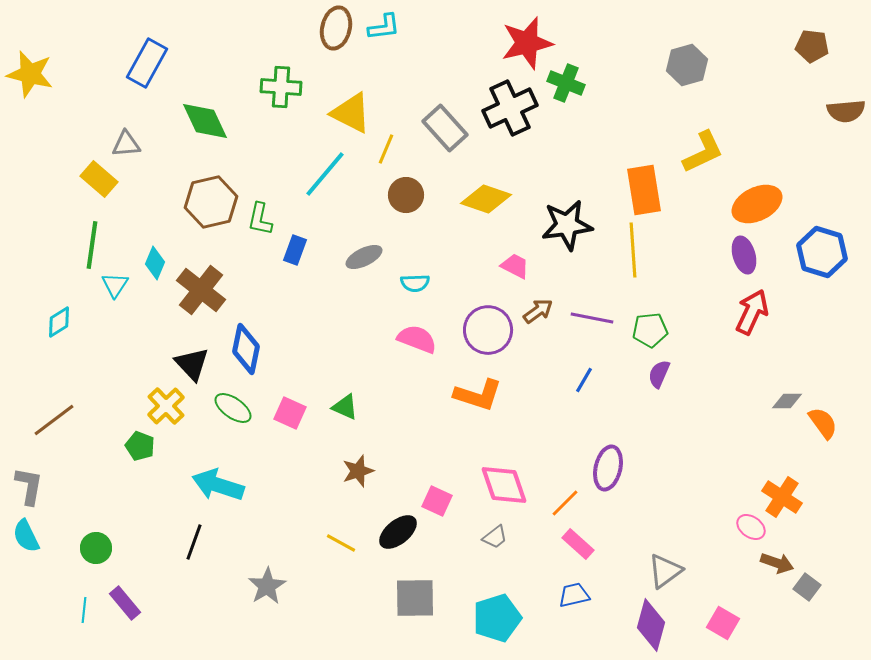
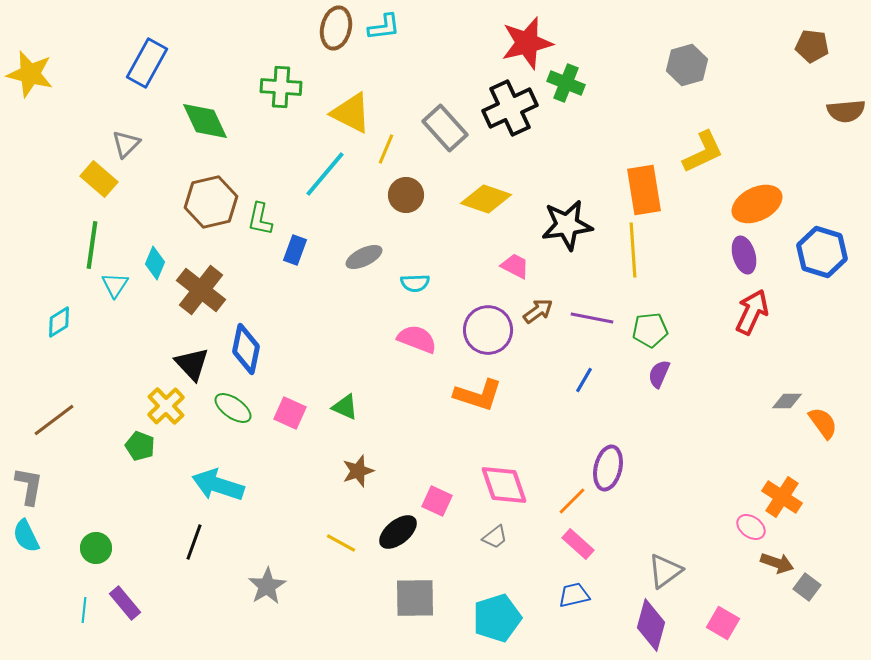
gray triangle at (126, 144): rotated 40 degrees counterclockwise
orange line at (565, 503): moved 7 px right, 2 px up
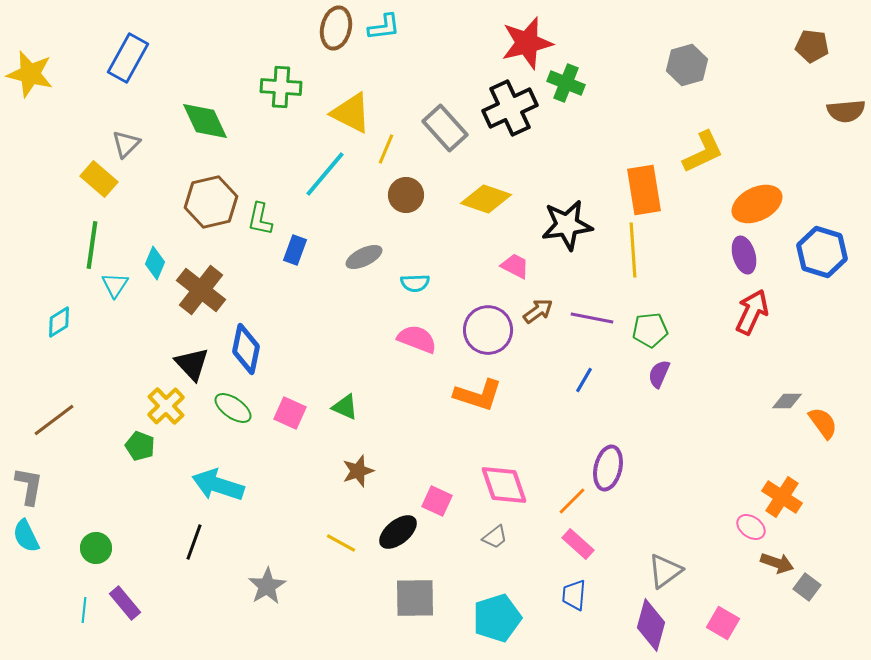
blue rectangle at (147, 63): moved 19 px left, 5 px up
blue trapezoid at (574, 595): rotated 72 degrees counterclockwise
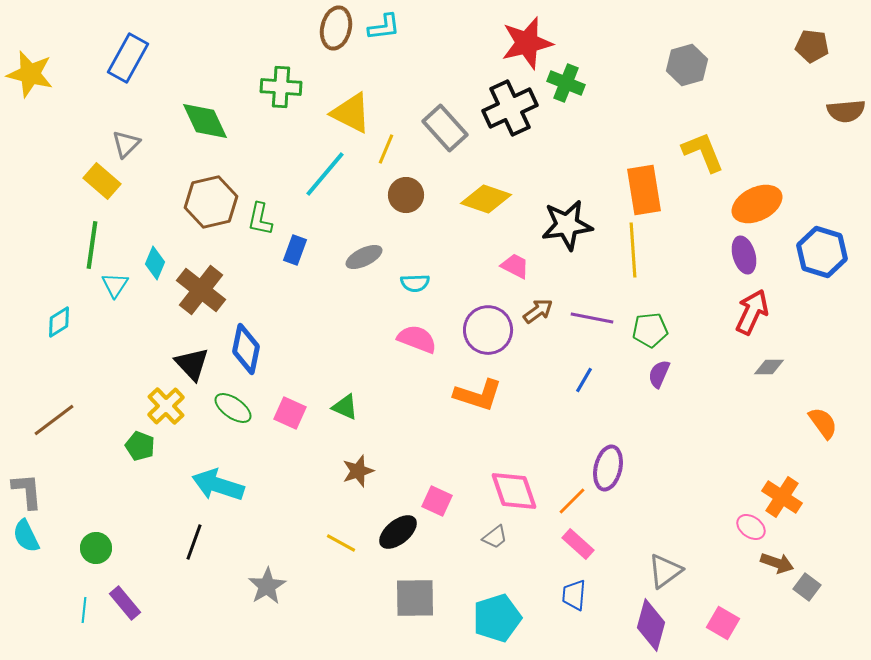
yellow L-shape at (703, 152): rotated 87 degrees counterclockwise
yellow rectangle at (99, 179): moved 3 px right, 2 px down
gray diamond at (787, 401): moved 18 px left, 34 px up
pink diamond at (504, 485): moved 10 px right, 6 px down
gray L-shape at (29, 486): moved 2 px left, 5 px down; rotated 15 degrees counterclockwise
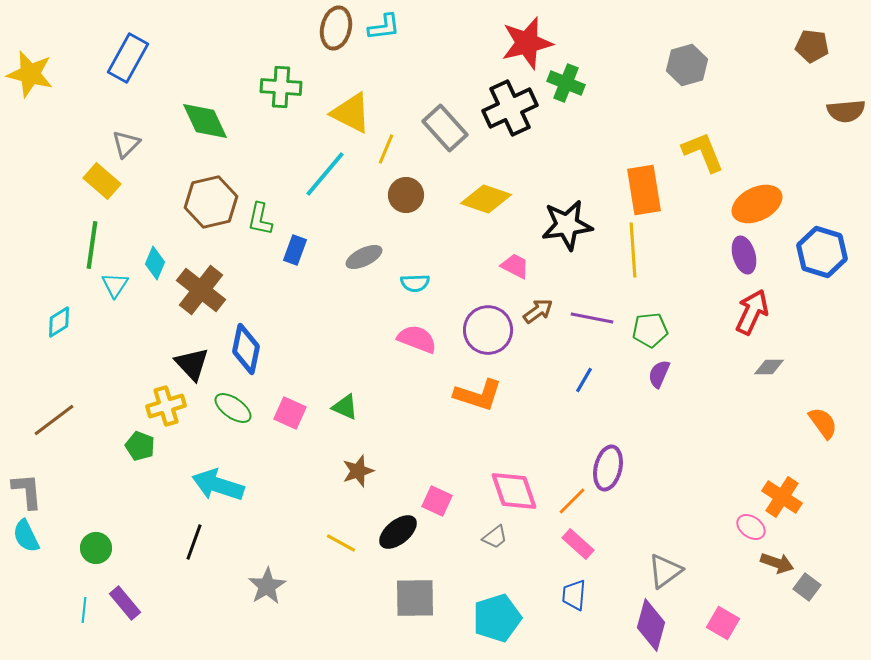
yellow cross at (166, 406): rotated 27 degrees clockwise
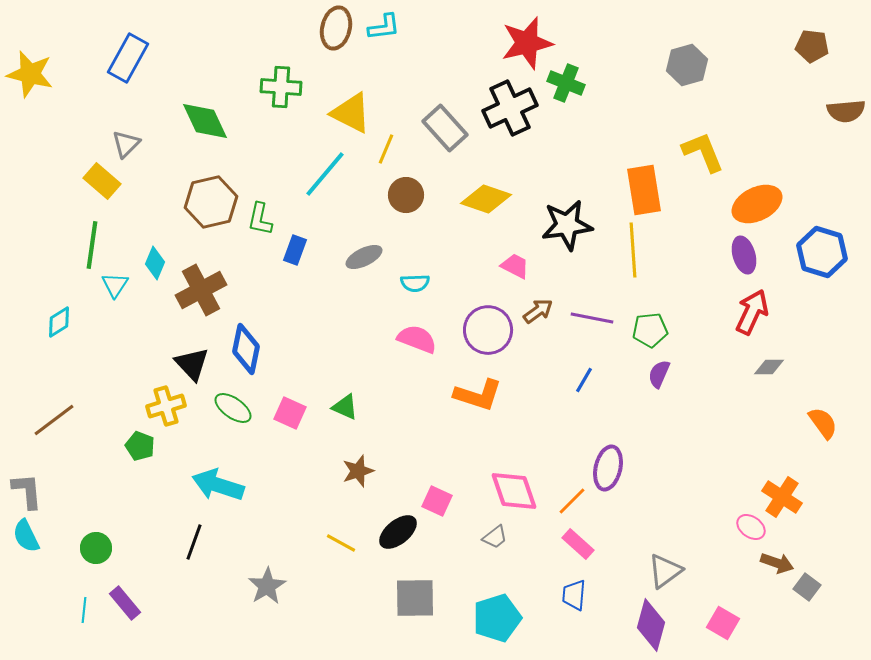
brown cross at (201, 290): rotated 24 degrees clockwise
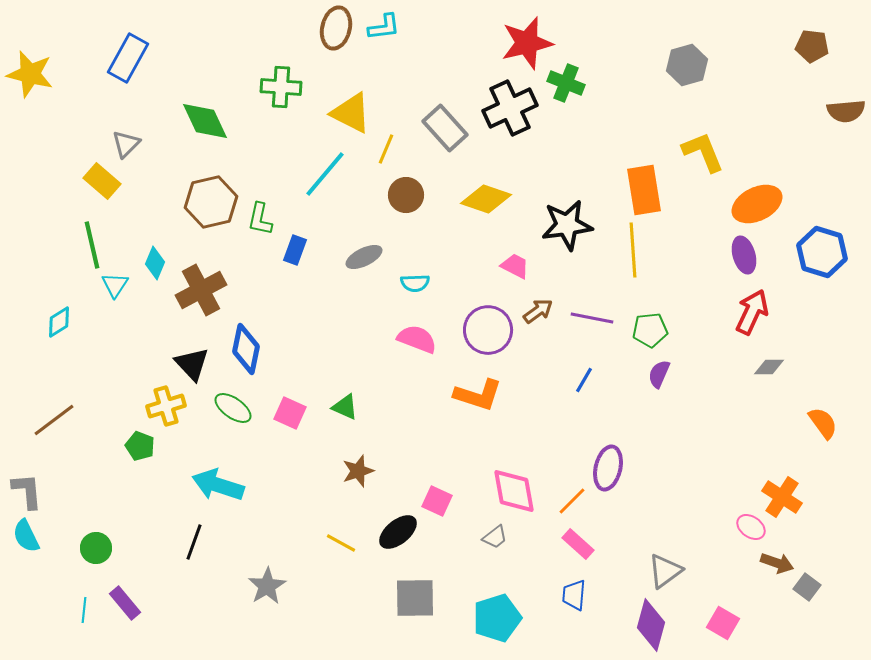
green line at (92, 245): rotated 21 degrees counterclockwise
pink diamond at (514, 491): rotated 9 degrees clockwise
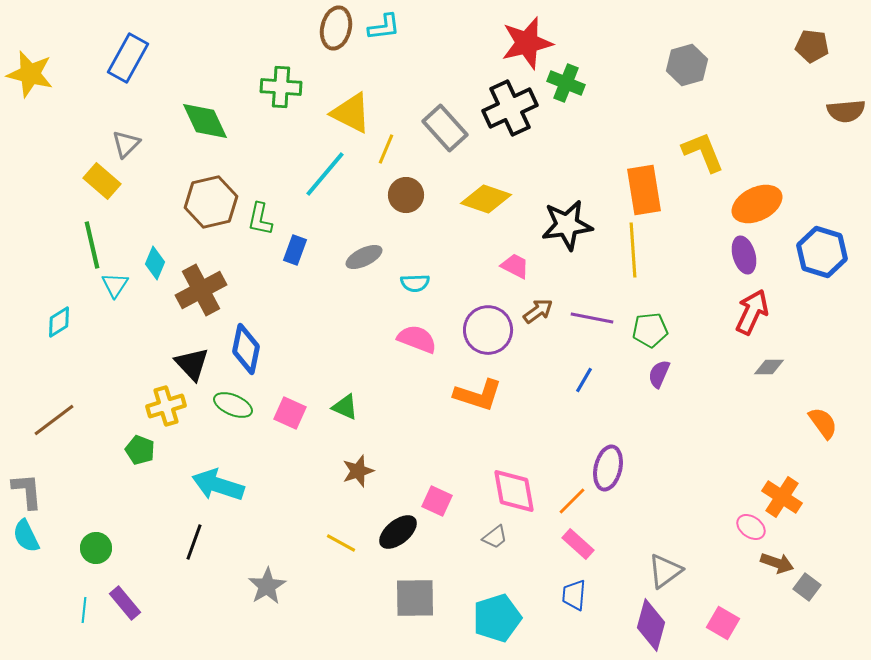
green ellipse at (233, 408): moved 3 px up; rotated 12 degrees counterclockwise
green pentagon at (140, 446): moved 4 px down
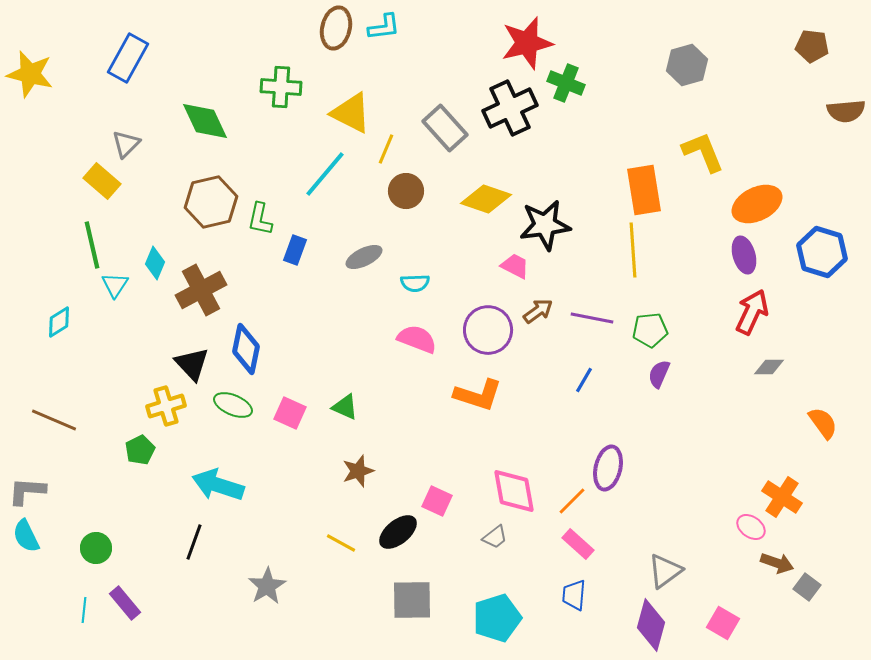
brown circle at (406, 195): moved 4 px up
black star at (567, 225): moved 22 px left
brown line at (54, 420): rotated 60 degrees clockwise
green pentagon at (140, 450): rotated 24 degrees clockwise
gray L-shape at (27, 491): rotated 81 degrees counterclockwise
gray square at (415, 598): moved 3 px left, 2 px down
